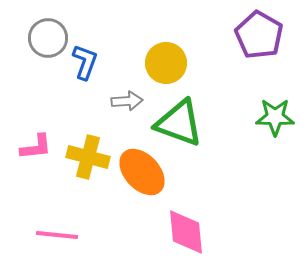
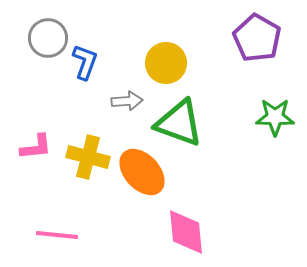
purple pentagon: moved 2 px left, 3 px down
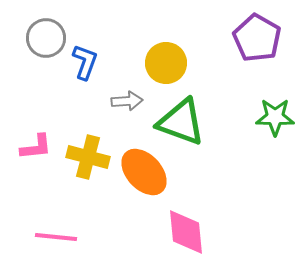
gray circle: moved 2 px left
green triangle: moved 2 px right, 1 px up
orange ellipse: moved 2 px right
pink line: moved 1 px left, 2 px down
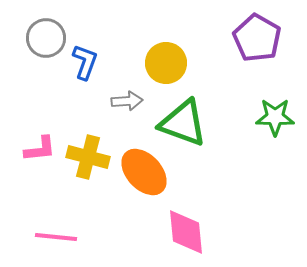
green triangle: moved 2 px right, 1 px down
pink L-shape: moved 4 px right, 2 px down
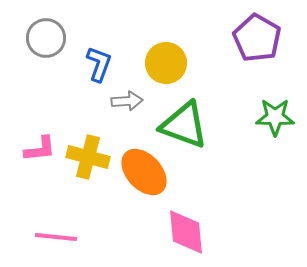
blue L-shape: moved 14 px right, 2 px down
green triangle: moved 1 px right, 2 px down
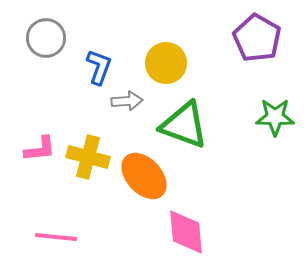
blue L-shape: moved 3 px down
orange ellipse: moved 4 px down
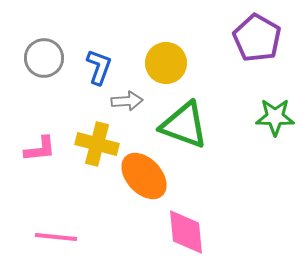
gray circle: moved 2 px left, 20 px down
yellow cross: moved 9 px right, 13 px up
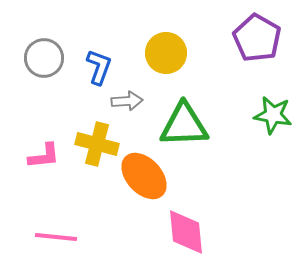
yellow circle: moved 10 px up
green star: moved 2 px left, 2 px up; rotated 9 degrees clockwise
green triangle: rotated 22 degrees counterclockwise
pink L-shape: moved 4 px right, 7 px down
